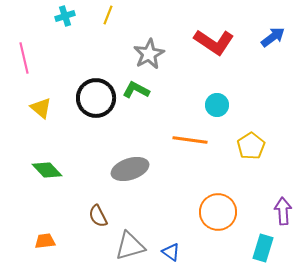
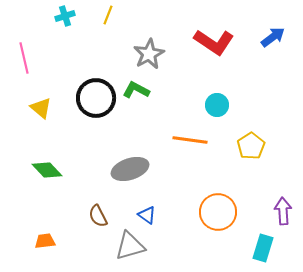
blue triangle: moved 24 px left, 37 px up
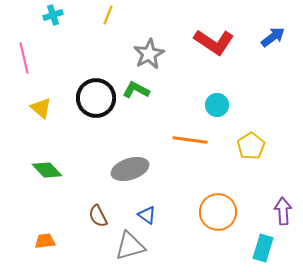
cyan cross: moved 12 px left, 1 px up
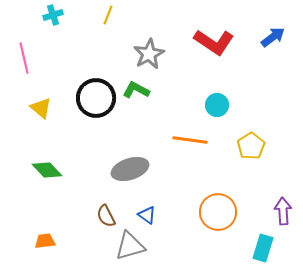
brown semicircle: moved 8 px right
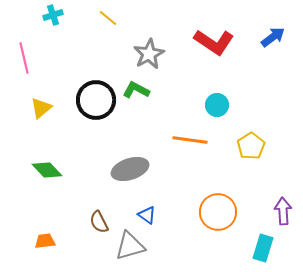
yellow line: moved 3 px down; rotated 72 degrees counterclockwise
black circle: moved 2 px down
yellow triangle: rotated 40 degrees clockwise
brown semicircle: moved 7 px left, 6 px down
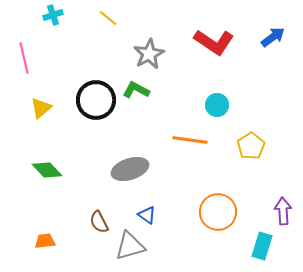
cyan rectangle: moved 1 px left, 2 px up
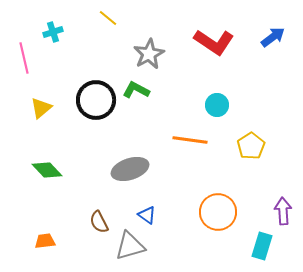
cyan cross: moved 17 px down
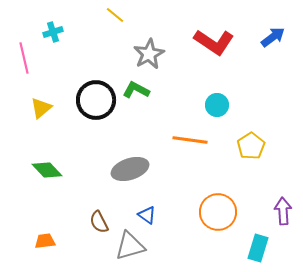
yellow line: moved 7 px right, 3 px up
cyan rectangle: moved 4 px left, 2 px down
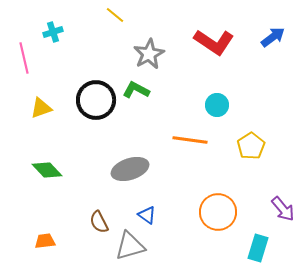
yellow triangle: rotated 20 degrees clockwise
purple arrow: moved 2 px up; rotated 144 degrees clockwise
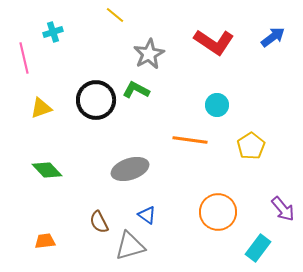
cyan rectangle: rotated 20 degrees clockwise
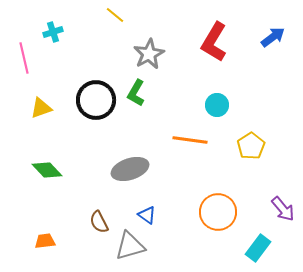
red L-shape: rotated 87 degrees clockwise
green L-shape: moved 3 px down; rotated 88 degrees counterclockwise
